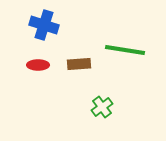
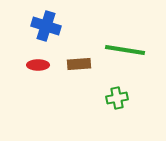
blue cross: moved 2 px right, 1 px down
green cross: moved 15 px right, 9 px up; rotated 25 degrees clockwise
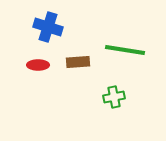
blue cross: moved 2 px right, 1 px down
brown rectangle: moved 1 px left, 2 px up
green cross: moved 3 px left, 1 px up
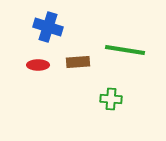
green cross: moved 3 px left, 2 px down; rotated 15 degrees clockwise
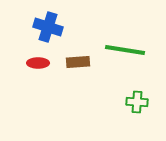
red ellipse: moved 2 px up
green cross: moved 26 px right, 3 px down
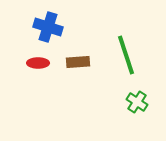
green line: moved 1 px right, 5 px down; rotated 63 degrees clockwise
green cross: rotated 30 degrees clockwise
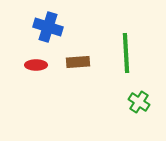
green line: moved 2 px up; rotated 15 degrees clockwise
red ellipse: moved 2 px left, 2 px down
green cross: moved 2 px right
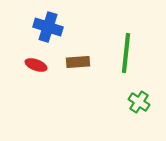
green line: rotated 9 degrees clockwise
red ellipse: rotated 20 degrees clockwise
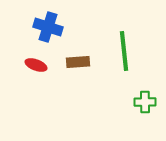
green line: moved 2 px left, 2 px up; rotated 12 degrees counterclockwise
green cross: moved 6 px right; rotated 35 degrees counterclockwise
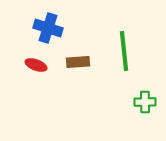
blue cross: moved 1 px down
